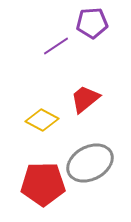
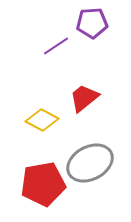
red trapezoid: moved 1 px left, 1 px up
red pentagon: rotated 9 degrees counterclockwise
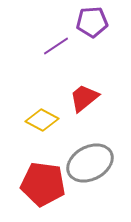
purple pentagon: moved 1 px up
red pentagon: rotated 18 degrees clockwise
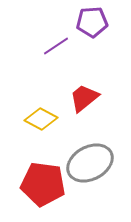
yellow diamond: moved 1 px left, 1 px up
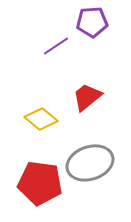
red trapezoid: moved 3 px right, 1 px up
yellow diamond: rotated 12 degrees clockwise
gray ellipse: rotated 9 degrees clockwise
red pentagon: moved 3 px left, 1 px up
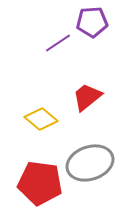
purple line: moved 2 px right, 3 px up
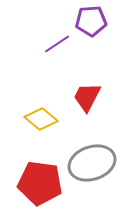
purple pentagon: moved 1 px left, 1 px up
purple line: moved 1 px left, 1 px down
red trapezoid: rotated 24 degrees counterclockwise
gray ellipse: moved 2 px right
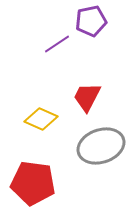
purple pentagon: rotated 8 degrees counterclockwise
yellow diamond: rotated 16 degrees counterclockwise
gray ellipse: moved 9 px right, 17 px up
red pentagon: moved 7 px left
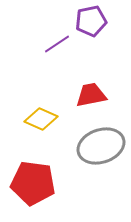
red trapezoid: moved 4 px right, 2 px up; rotated 52 degrees clockwise
